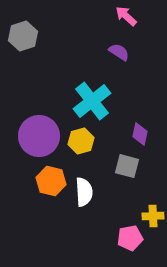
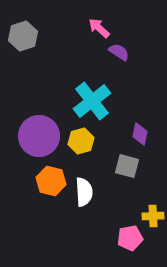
pink arrow: moved 27 px left, 12 px down
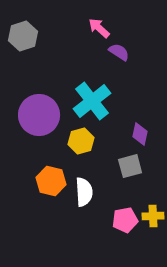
purple circle: moved 21 px up
gray square: moved 3 px right; rotated 30 degrees counterclockwise
pink pentagon: moved 5 px left, 18 px up
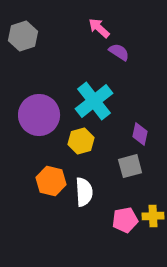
cyan cross: moved 2 px right
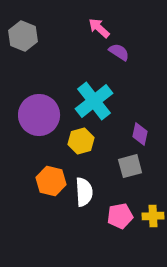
gray hexagon: rotated 20 degrees counterclockwise
pink pentagon: moved 5 px left, 4 px up
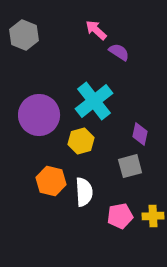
pink arrow: moved 3 px left, 2 px down
gray hexagon: moved 1 px right, 1 px up
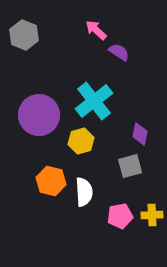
yellow cross: moved 1 px left, 1 px up
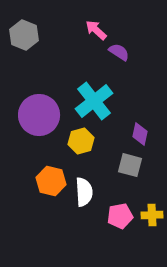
gray square: moved 1 px up; rotated 30 degrees clockwise
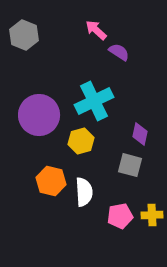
cyan cross: rotated 12 degrees clockwise
